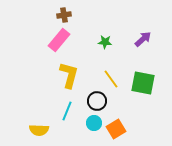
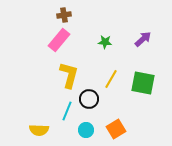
yellow line: rotated 66 degrees clockwise
black circle: moved 8 px left, 2 px up
cyan circle: moved 8 px left, 7 px down
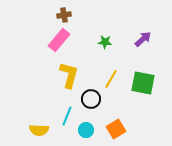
black circle: moved 2 px right
cyan line: moved 5 px down
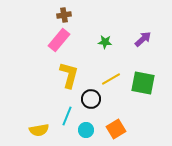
yellow line: rotated 30 degrees clockwise
yellow semicircle: rotated 12 degrees counterclockwise
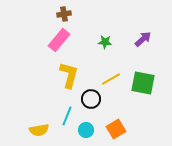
brown cross: moved 1 px up
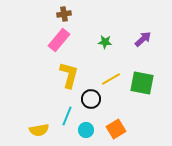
green square: moved 1 px left
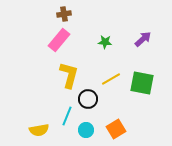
black circle: moved 3 px left
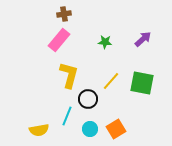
yellow line: moved 2 px down; rotated 18 degrees counterclockwise
cyan circle: moved 4 px right, 1 px up
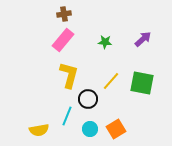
pink rectangle: moved 4 px right
